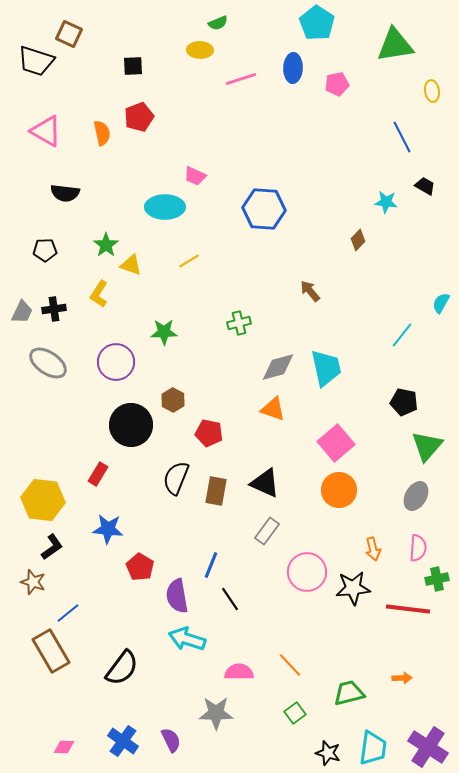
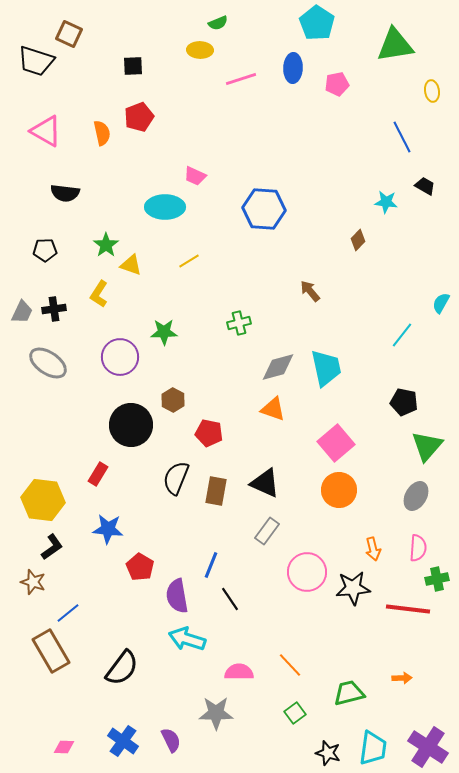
purple circle at (116, 362): moved 4 px right, 5 px up
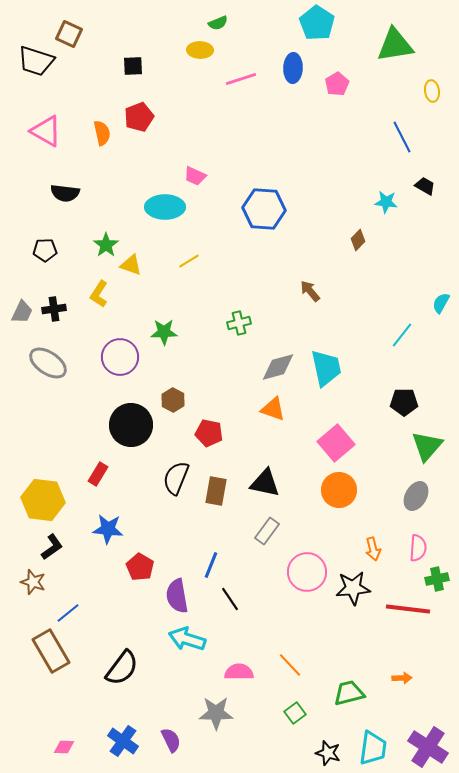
pink pentagon at (337, 84): rotated 20 degrees counterclockwise
black pentagon at (404, 402): rotated 12 degrees counterclockwise
black triangle at (265, 483): rotated 12 degrees counterclockwise
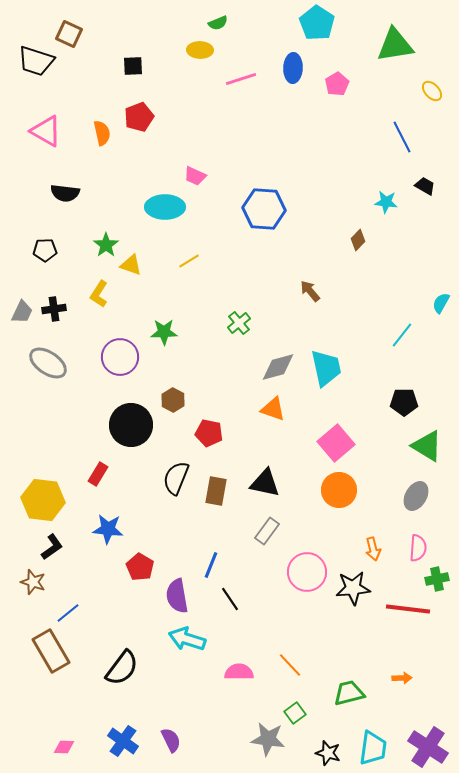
yellow ellipse at (432, 91): rotated 35 degrees counterclockwise
green cross at (239, 323): rotated 25 degrees counterclockwise
green triangle at (427, 446): rotated 40 degrees counterclockwise
gray star at (216, 713): moved 52 px right, 26 px down; rotated 8 degrees clockwise
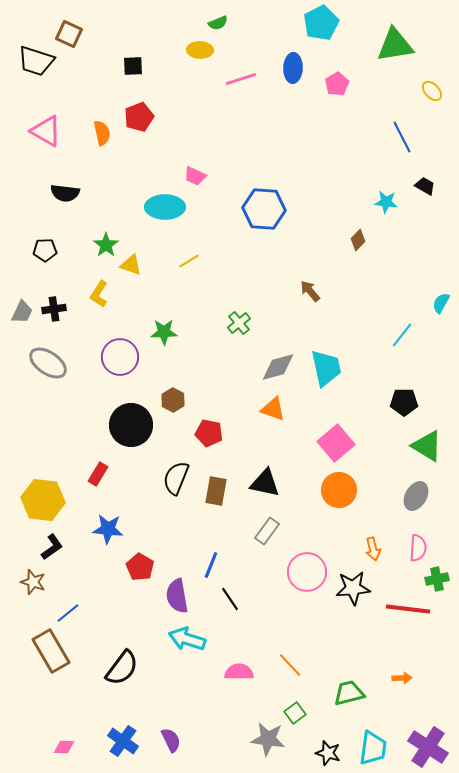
cyan pentagon at (317, 23): moved 4 px right; rotated 12 degrees clockwise
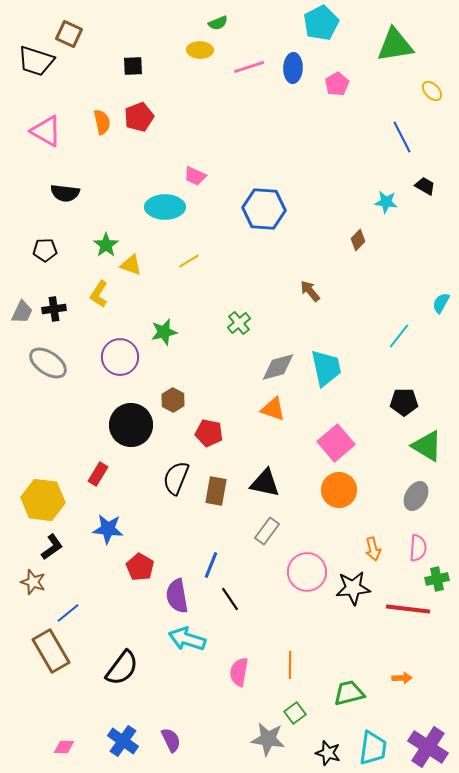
pink line at (241, 79): moved 8 px right, 12 px up
orange semicircle at (102, 133): moved 11 px up
green star at (164, 332): rotated 12 degrees counterclockwise
cyan line at (402, 335): moved 3 px left, 1 px down
orange line at (290, 665): rotated 44 degrees clockwise
pink semicircle at (239, 672): rotated 80 degrees counterclockwise
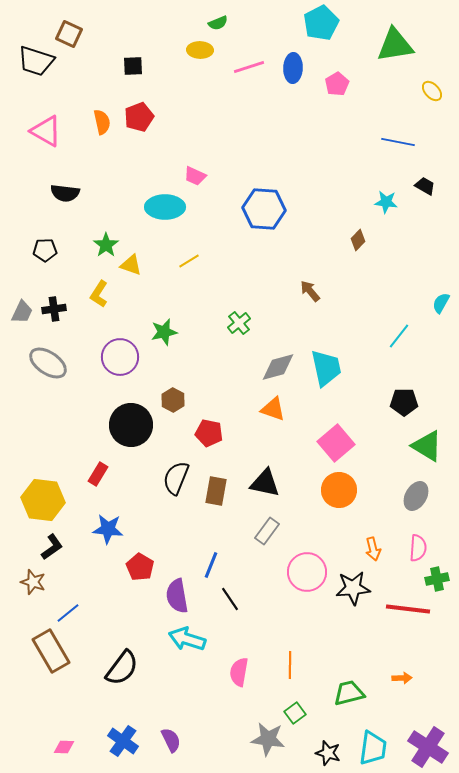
blue line at (402, 137): moved 4 px left, 5 px down; rotated 52 degrees counterclockwise
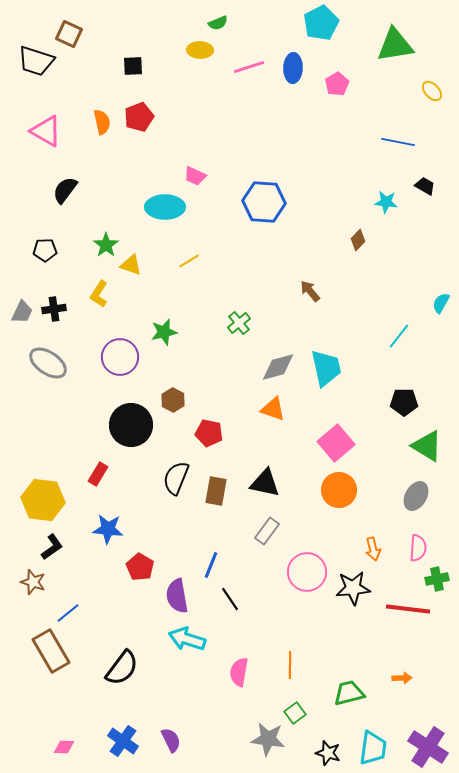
black semicircle at (65, 193): moved 3 px up; rotated 120 degrees clockwise
blue hexagon at (264, 209): moved 7 px up
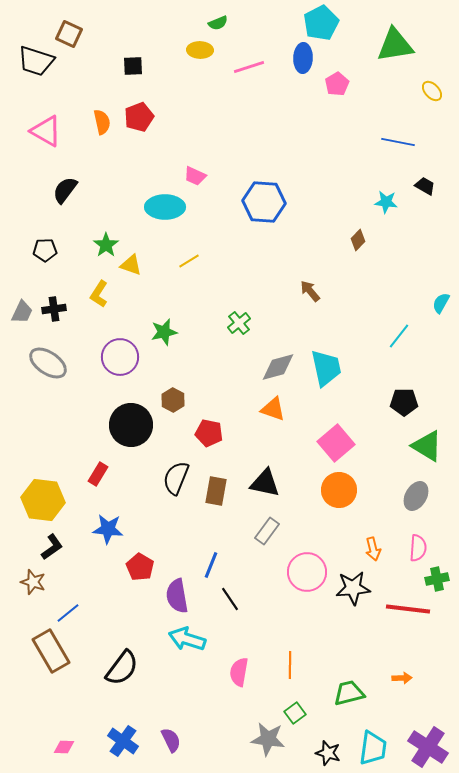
blue ellipse at (293, 68): moved 10 px right, 10 px up
